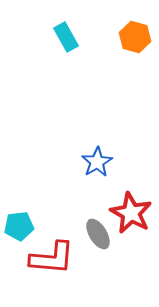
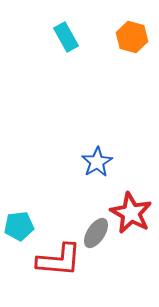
orange hexagon: moved 3 px left
gray ellipse: moved 2 px left, 1 px up; rotated 64 degrees clockwise
red L-shape: moved 7 px right, 2 px down
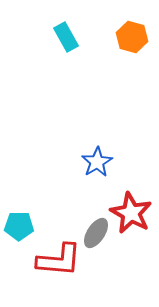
cyan pentagon: rotated 8 degrees clockwise
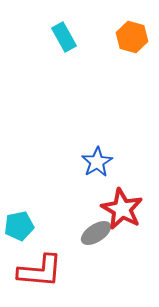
cyan rectangle: moved 2 px left
red star: moved 9 px left, 4 px up
cyan pentagon: rotated 12 degrees counterclockwise
gray ellipse: rotated 24 degrees clockwise
red L-shape: moved 19 px left, 11 px down
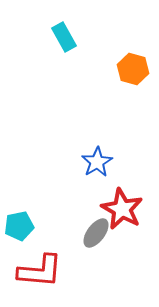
orange hexagon: moved 1 px right, 32 px down
gray ellipse: rotated 20 degrees counterclockwise
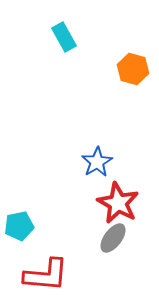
red star: moved 4 px left, 6 px up
gray ellipse: moved 17 px right, 5 px down
red L-shape: moved 6 px right, 4 px down
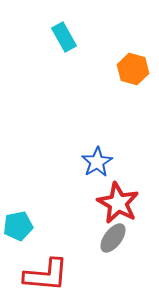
cyan pentagon: moved 1 px left
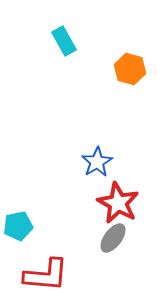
cyan rectangle: moved 4 px down
orange hexagon: moved 3 px left
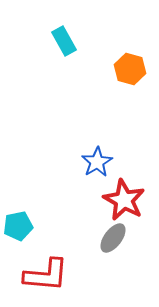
red star: moved 6 px right, 3 px up
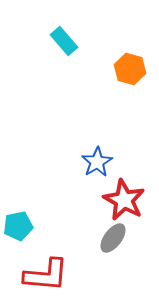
cyan rectangle: rotated 12 degrees counterclockwise
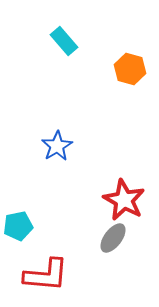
blue star: moved 40 px left, 16 px up
